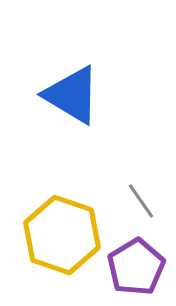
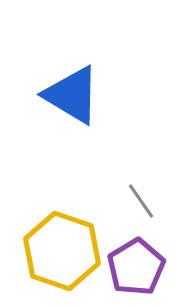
yellow hexagon: moved 16 px down
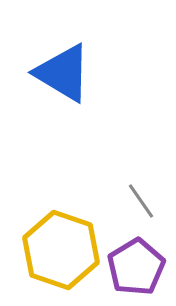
blue triangle: moved 9 px left, 22 px up
yellow hexagon: moved 1 px left, 1 px up
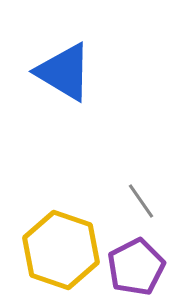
blue triangle: moved 1 px right, 1 px up
purple pentagon: rotated 4 degrees clockwise
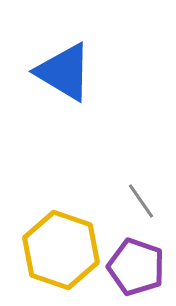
purple pentagon: rotated 26 degrees counterclockwise
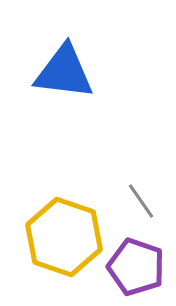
blue triangle: rotated 24 degrees counterclockwise
yellow hexagon: moved 3 px right, 13 px up
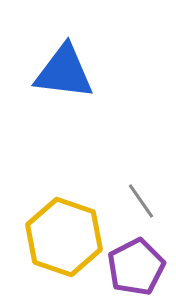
purple pentagon: rotated 26 degrees clockwise
